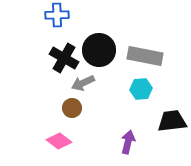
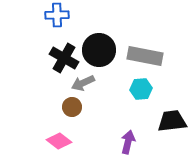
brown circle: moved 1 px up
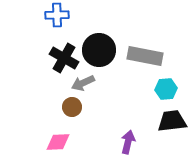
cyan hexagon: moved 25 px right
pink diamond: moved 1 px left, 1 px down; rotated 40 degrees counterclockwise
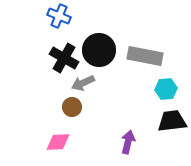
blue cross: moved 2 px right, 1 px down; rotated 25 degrees clockwise
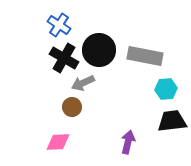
blue cross: moved 9 px down; rotated 10 degrees clockwise
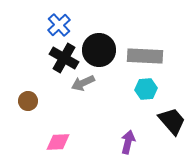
blue cross: rotated 15 degrees clockwise
gray rectangle: rotated 8 degrees counterclockwise
cyan hexagon: moved 20 px left
brown circle: moved 44 px left, 6 px up
black trapezoid: rotated 56 degrees clockwise
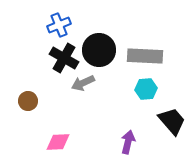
blue cross: rotated 20 degrees clockwise
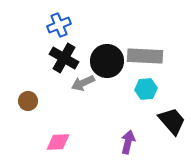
black circle: moved 8 px right, 11 px down
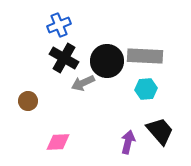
black trapezoid: moved 12 px left, 10 px down
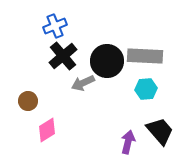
blue cross: moved 4 px left, 1 px down
black cross: moved 1 px left, 2 px up; rotated 20 degrees clockwise
pink diamond: moved 11 px left, 12 px up; rotated 30 degrees counterclockwise
